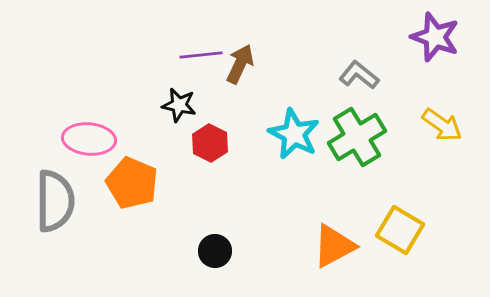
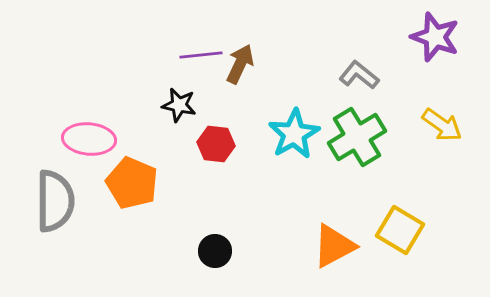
cyan star: rotated 15 degrees clockwise
red hexagon: moved 6 px right, 1 px down; rotated 21 degrees counterclockwise
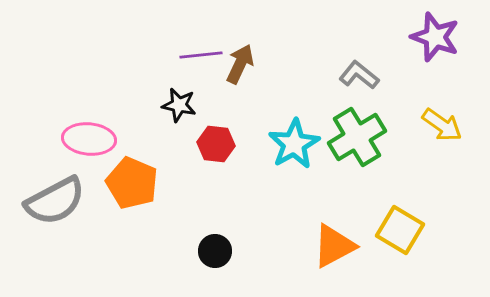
cyan star: moved 10 px down
gray semicircle: rotated 62 degrees clockwise
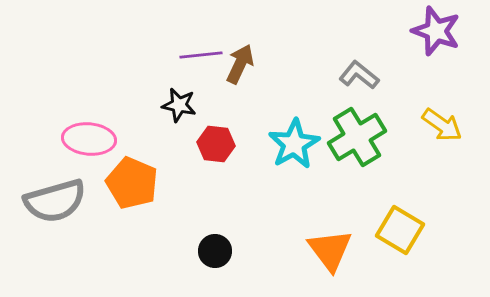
purple star: moved 1 px right, 6 px up
gray semicircle: rotated 12 degrees clockwise
orange triangle: moved 4 px left, 4 px down; rotated 39 degrees counterclockwise
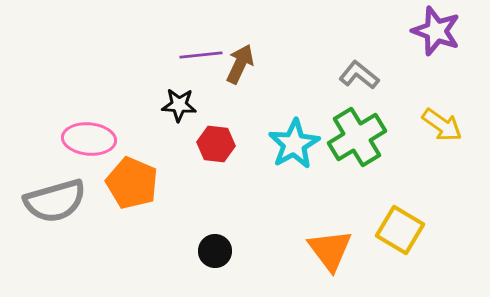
black star: rotated 8 degrees counterclockwise
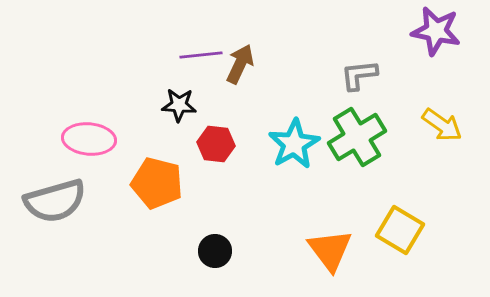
purple star: rotated 9 degrees counterclockwise
gray L-shape: rotated 45 degrees counterclockwise
orange pentagon: moved 25 px right; rotated 9 degrees counterclockwise
